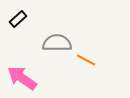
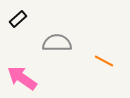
orange line: moved 18 px right, 1 px down
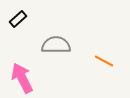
gray semicircle: moved 1 px left, 2 px down
pink arrow: rotated 28 degrees clockwise
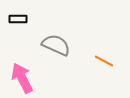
black rectangle: rotated 42 degrees clockwise
gray semicircle: rotated 24 degrees clockwise
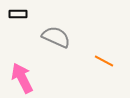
black rectangle: moved 5 px up
gray semicircle: moved 8 px up
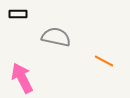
gray semicircle: rotated 12 degrees counterclockwise
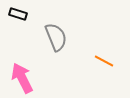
black rectangle: rotated 18 degrees clockwise
gray semicircle: rotated 56 degrees clockwise
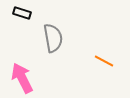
black rectangle: moved 4 px right, 1 px up
gray semicircle: moved 3 px left, 1 px down; rotated 12 degrees clockwise
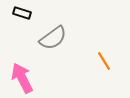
gray semicircle: rotated 64 degrees clockwise
orange line: rotated 30 degrees clockwise
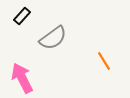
black rectangle: moved 3 px down; rotated 66 degrees counterclockwise
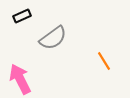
black rectangle: rotated 24 degrees clockwise
pink arrow: moved 2 px left, 1 px down
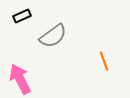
gray semicircle: moved 2 px up
orange line: rotated 12 degrees clockwise
